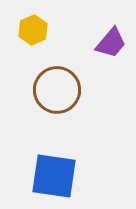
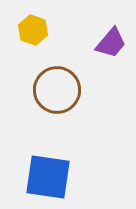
yellow hexagon: rotated 16 degrees counterclockwise
blue square: moved 6 px left, 1 px down
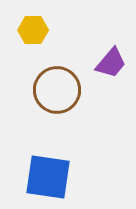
yellow hexagon: rotated 20 degrees counterclockwise
purple trapezoid: moved 20 px down
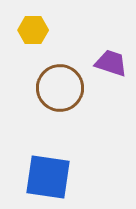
purple trapezoid: rotated 112 degrees counterclockwise
brown circle: moved 3 px right, 2 px up
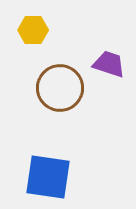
purple trapezoid: moved 2 px left, 1 px down
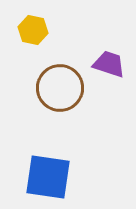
yellow hexagon: rotated 12 degrees clockwise
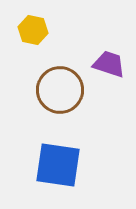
brown circle: moved 2 px down
blue square: moved 10 px right, 12 px up
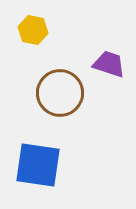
brown circle: moved 3 px down
blue square: moved 20 px left
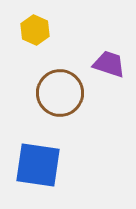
yellow hexagon: moved 2 px right; rotated 12 degrees clockwise
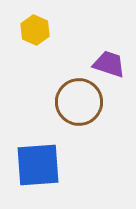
brown circle: moved 19 px right, 9 px down
blue square: rotated 12 degrees counterclockwise
